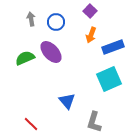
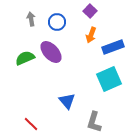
blue circle: moved 1 px right
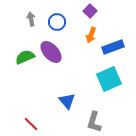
green semicircle: moved 1 px up
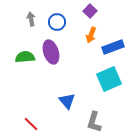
purple ellipse: rotated 25 degrees clockwise
green semicircle: rotated 18 degrees clockwise
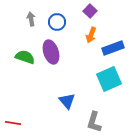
blue rectangle: moved 1 px down
green semicircle: rotated 24 degrees clockwise
red line: moved 18 px left, 1 px up; rotated 35 degrees counterclockwise
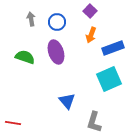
purple ellipse: moved 5 px right
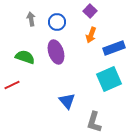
blue rectangle: moved 1 px right
red line: moved 1 px left, 38 px up; rotated 35 degrees counterclockwise
